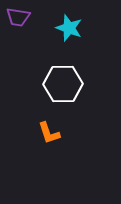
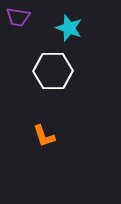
white hexagon: moved 10 px left, 13 px up
orange L-shape: moved 5 px left, 3 px down
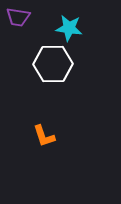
cyan star: rotated 12 degrees counterclockwise
white hexagon: moved 7 px up
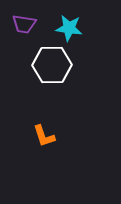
purple trapezoid: moved 6 px right, 7 px down
white hexagon: moved 1 px left, 1 px down
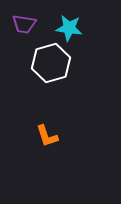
white hexagon: moved 1 px left, 2 px up; rotated 15 degrees counterclockwise
orange L-shape: moved 3 px right
